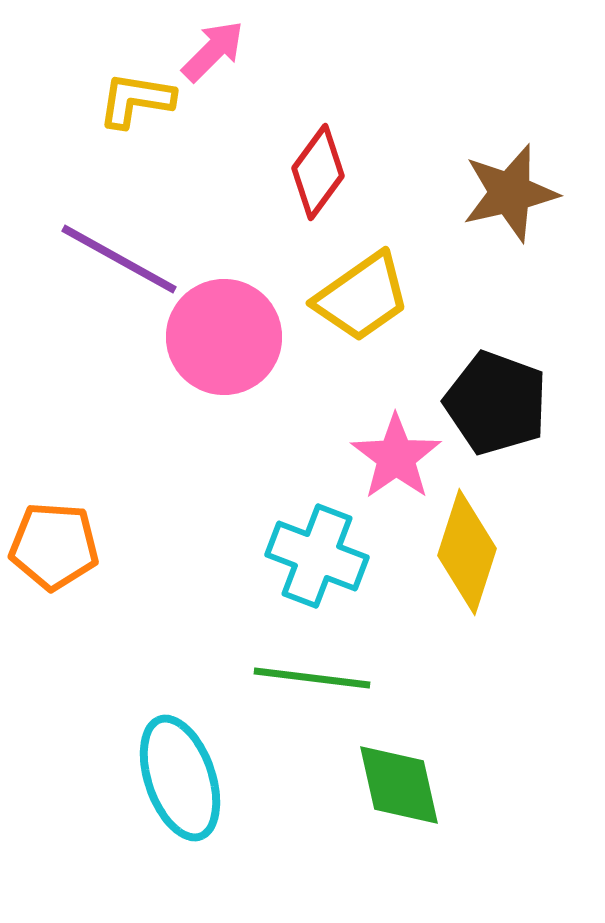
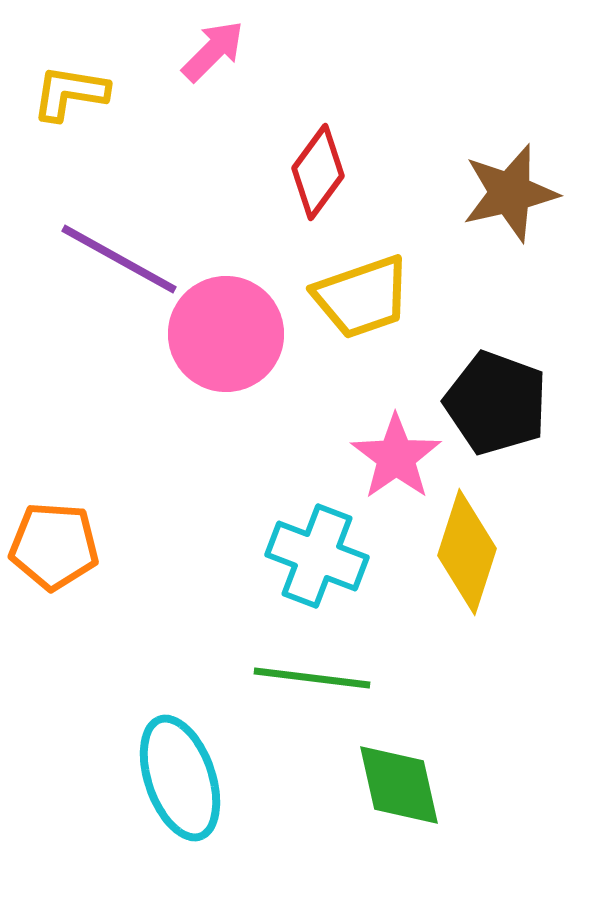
yellow L-shape: moved 66 px left, 7 px up
yellow trapezoid: rotated 16 degrees clockwise
pink circle: moved 2 px right, 3 px up
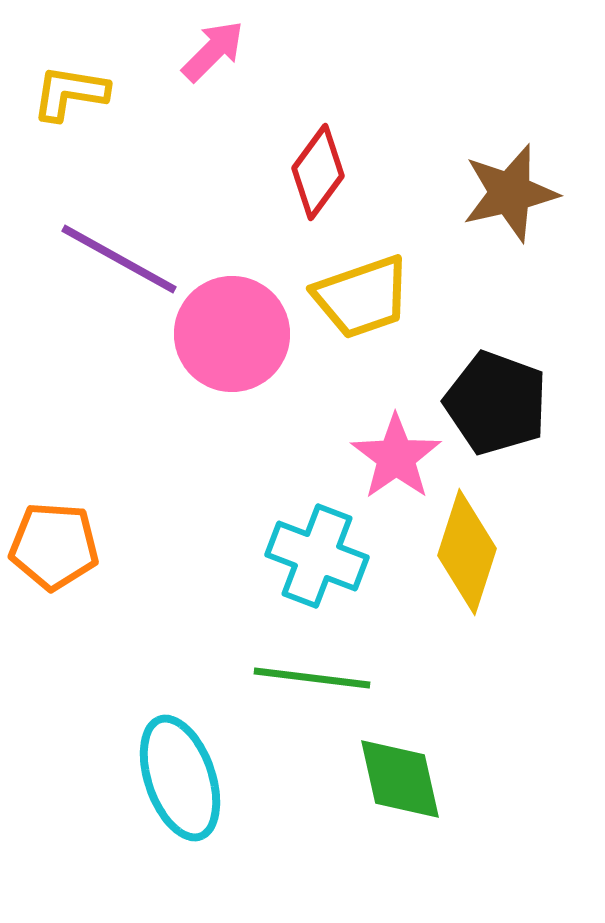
pink circle: moved 6 px right
green diamond: moved 1 px right, 6 px up
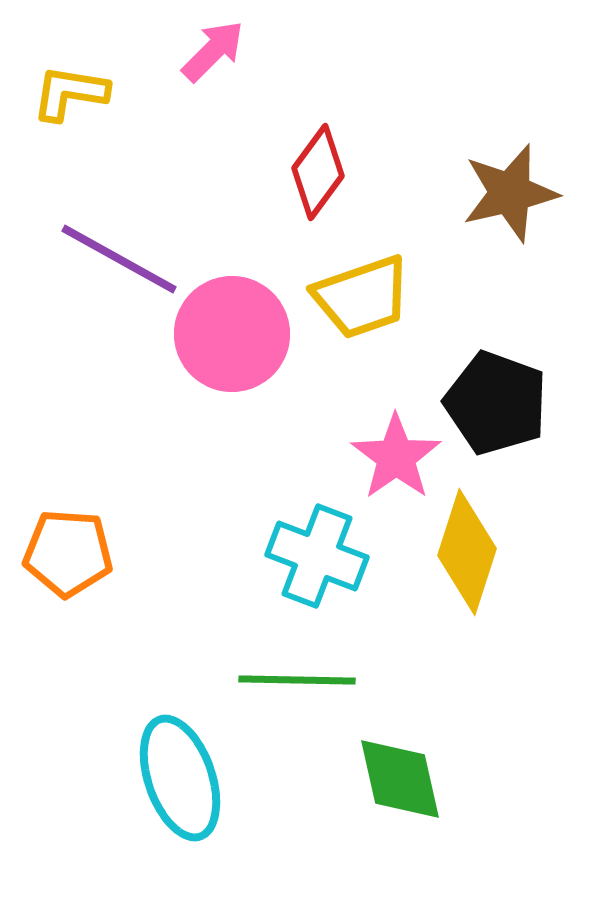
orange pentagon: moved 14 px right, 7 px down
green line: moved 15 px left, 2 px down; rotated 6 degrees counterclockwise
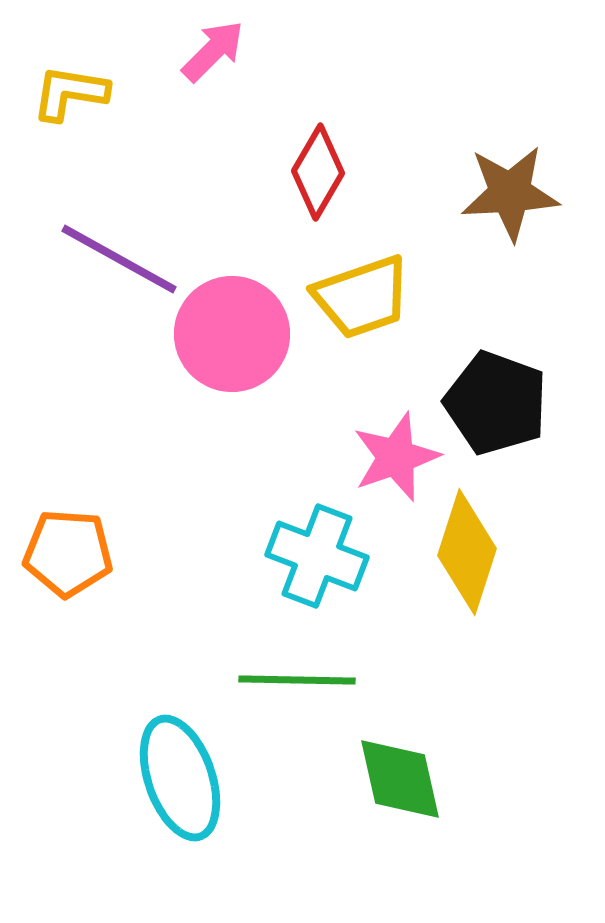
red diamond: rotated 6 degrees counterclockwise
brown star: rotated 10 degrees clockwise
pink star: rotated 16 degrees clockwise
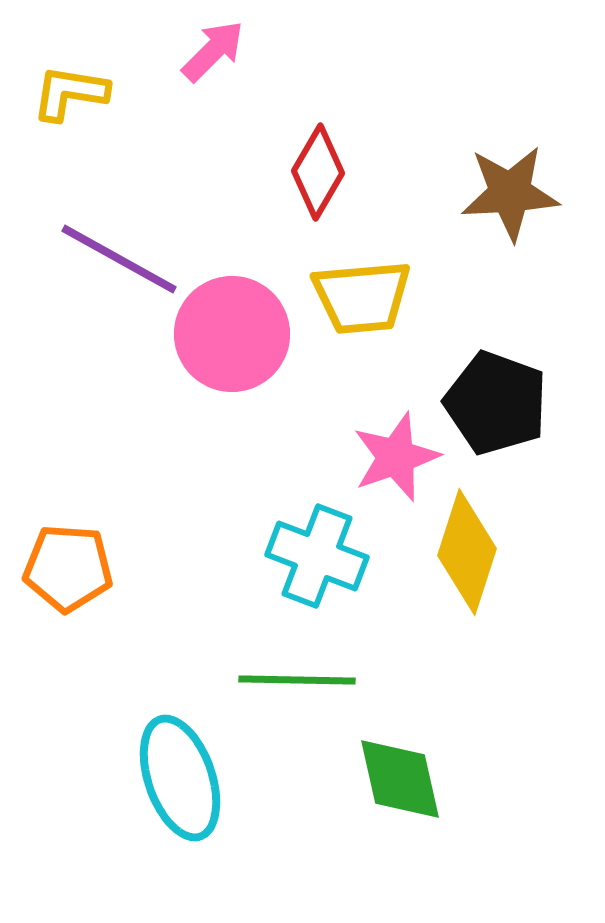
yellow trapezoid: rotated 14 degrees clockwise
orange pentagon: moved 15 px down
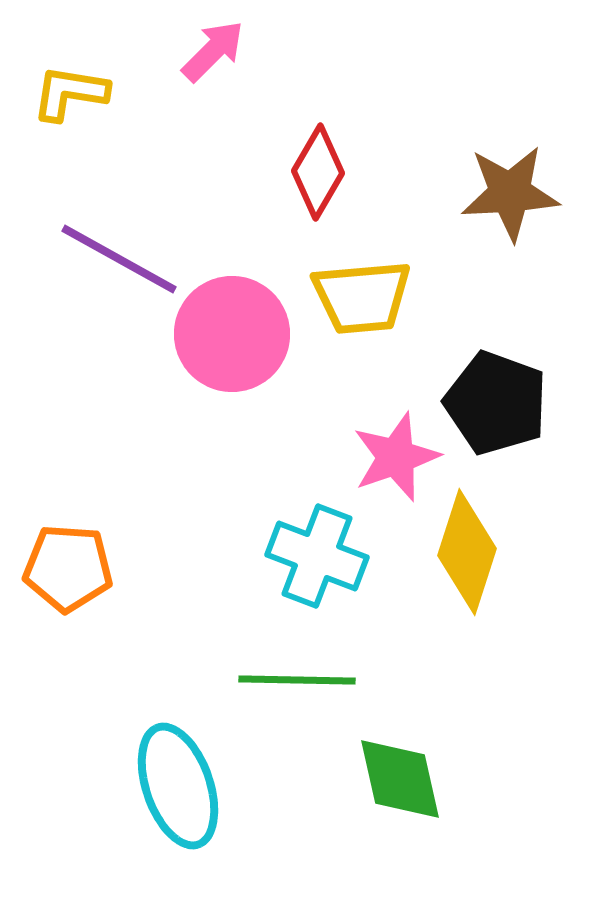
cyan ellipse: moved 2 px left, 8 px down
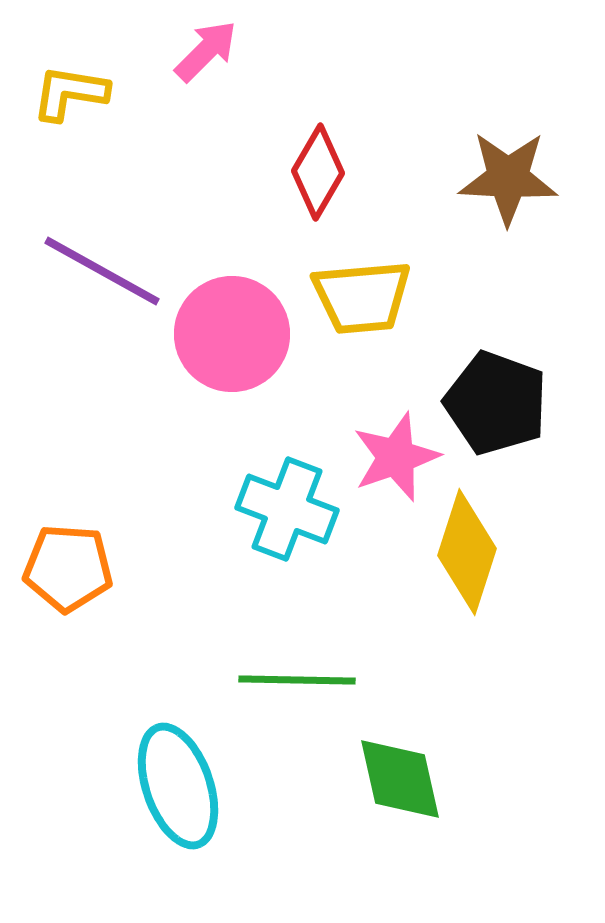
pink arrow: moved 7 px left
brown star: moved 2 px left, 15 px up; rotated 6 degrees clockwise
purple line: moved 17 px left, 12 px down
cyan cross: moved 30 px left, 47 px up
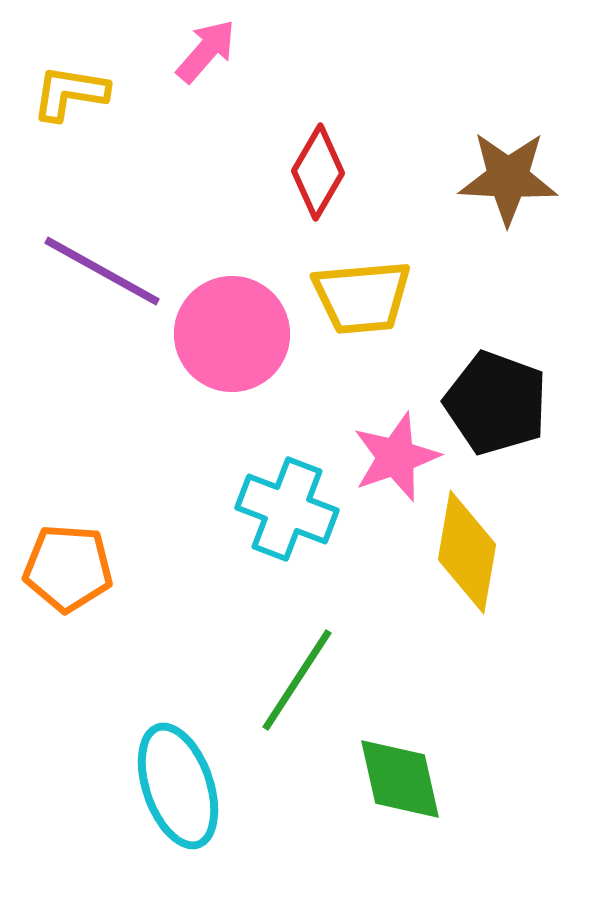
pink arrow: rotated 4 degrees counterclockwise
yellow diamond: rotated 8 degrees counterclockwise
green line: rotated 58 degrees counterclockwise
